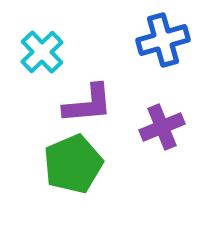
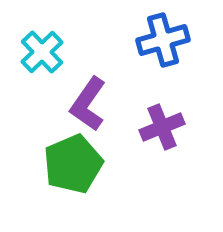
purple L-shape: rotated 130 degrees clockwise
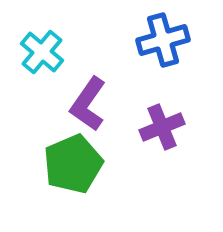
cyan cross: rotated 6 degrees counterclockwise
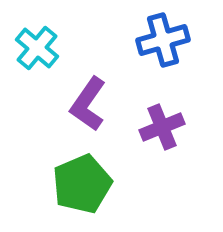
cyan cross: moved 5 px left, 4 px up
green pentagon: moved 9 px right, 20 px down
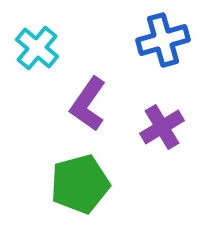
purple cross: rotated 9 degrees counterclockwise
green pentagon: moved 2 px left; rotated 8 degrees clockwise
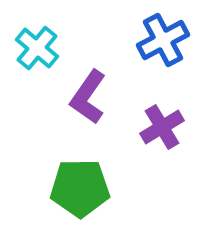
blue cross: rotated 12 degrees counterclockwise
purple L-shape: moved 7 px up
green pentagon: moved 4 px down; rotated 14 degrees clockwise
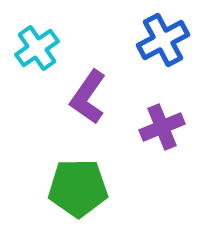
cyan cross: rotated 15 degrees clockwise
purple cross: rotated 9 degrees clockwise
green pentagon: moved 2 px left
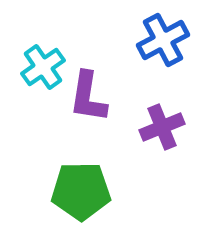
cyan cross: moved 6 px right, 19 px down
purple L-shape: rotated 26 degrees counterclockwise
green pentagon: moved 3 px right, 3 px down
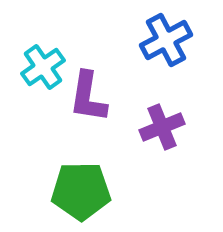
blue cross: moved 3 px right
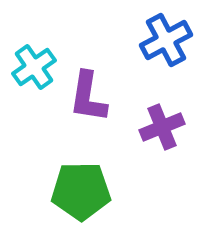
cyan cross: moved 9 px left
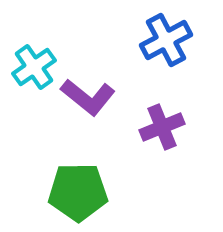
purple L-shape: rotated 60 degrees counterclockwise
green pentagon: moved 3 px left, 1 px down
